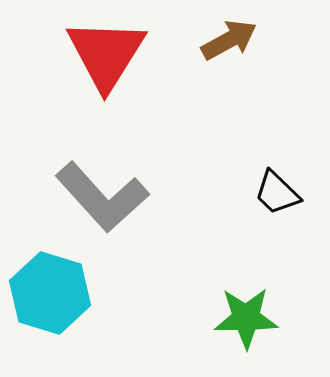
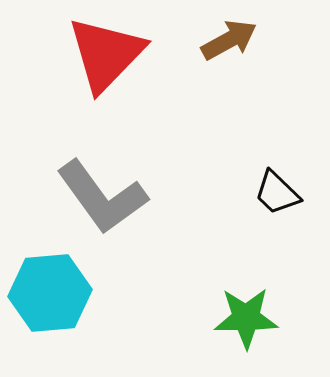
red triangle: rotated 12 degrees clockwise
gray L-shape: rotated 6 degrees clockwise
cyan hexagon: rotated 22 degrees counterclockwise
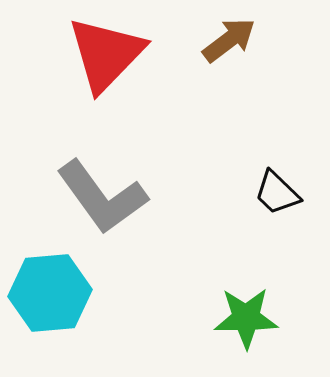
brown arrow: rotated 8 degrees counterclockwise
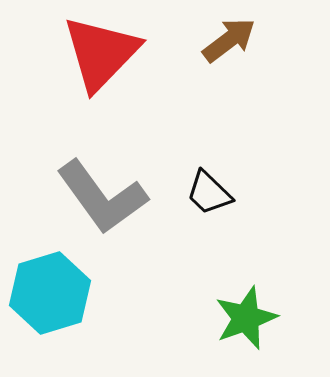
red triangle: moved 5 px left, 1 px up
black trapezoid: moved 68 px left
cyan hexagon: rotated 12 degrees counterclockwise
green star: rotated 20 degrees counterclockwise
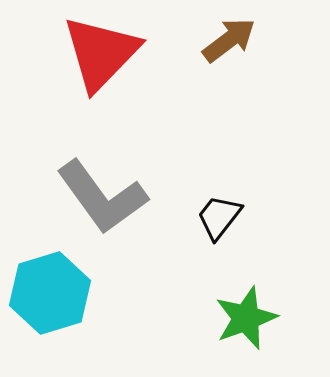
black trapezoid: moved 10 px right, 24 px down; rotated 84 degrees clockwise
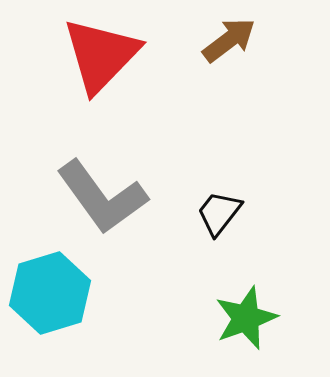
red triangle: moved 2 px down
black trapezoid: moved 4 px up
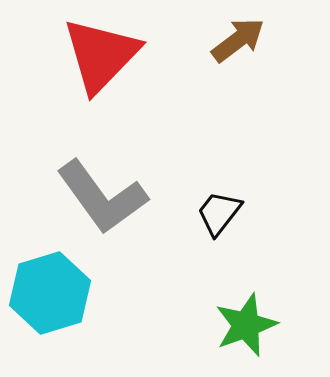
brown arrow: moved 9 px right
green star: moved 7 px down
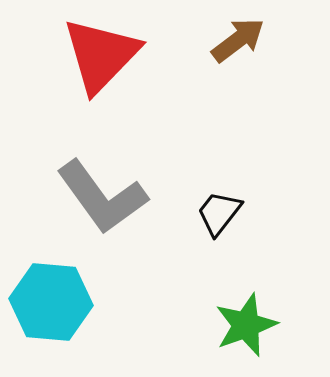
cyan hexagon: moved 1 px right, 9 px down; rotated 22 degrees clockwise
